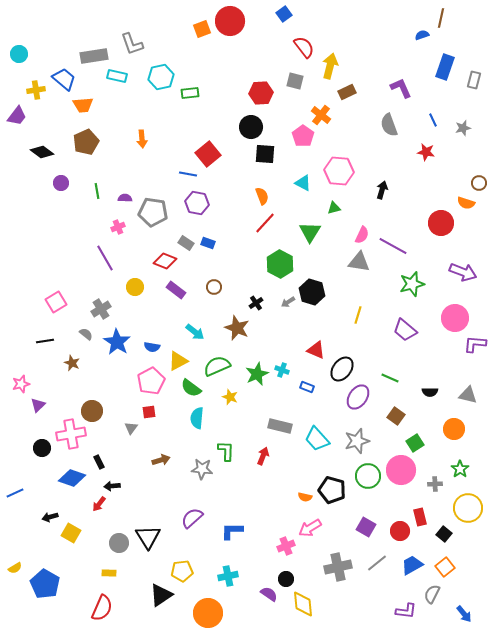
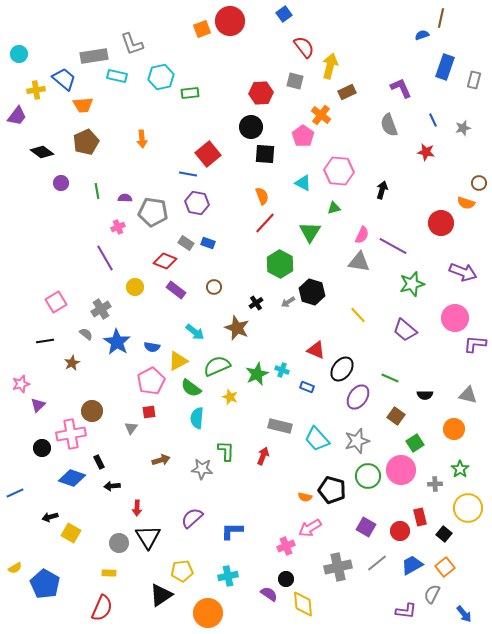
yellow line at (358, 315): rotated 60 degrees counterclockwise
brown star at (72, 363): rotated 21 degrees clockwise
black semicircle at (430, 392): moved 5 px left, 3 px down
red arrow at (99, 504): moved 38 px right, 4 px down; rotated 35 degrees counterclockwise
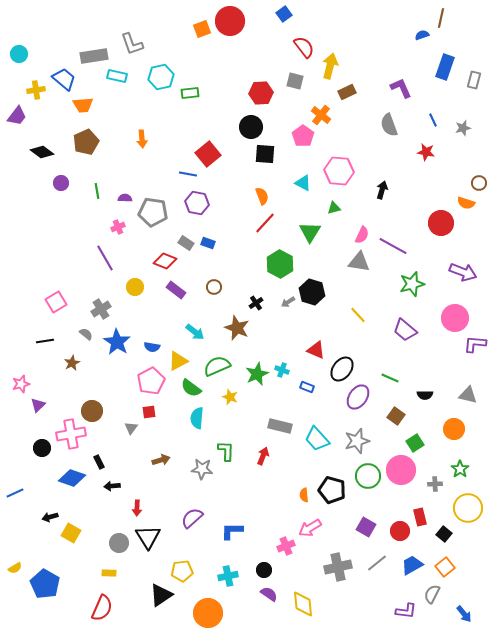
orange semicircle at (305, 497): moved 1 px left, 2 px up; rotated 72 degrees clockwise
black circle at (286, 579): moved 22 px left, 9 px up
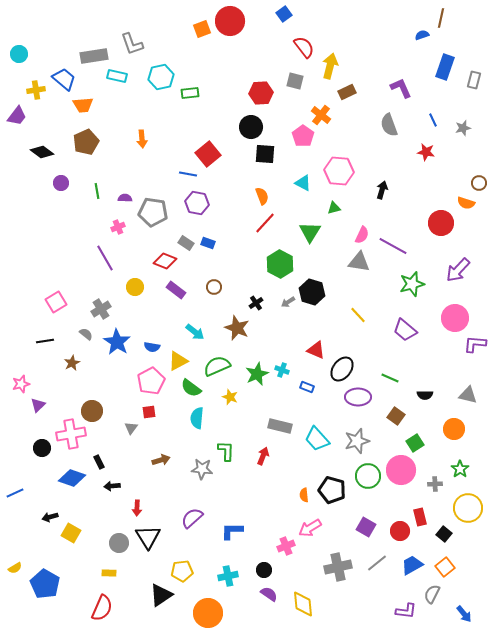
purple arrow at (463, 272): moved 5 px left, 2 px up; rotated 112 degrees clockwise
purple ellipse at (358, 397): rotated 55 degrees clockwise
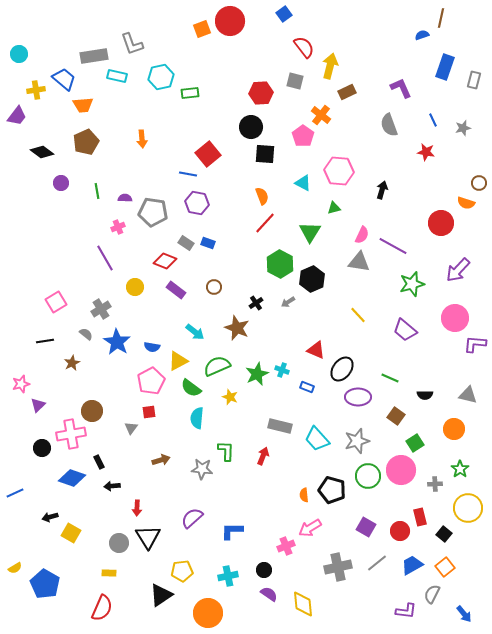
black hexagon at (312, 292): moved 13 px up; rotated 20 degrees clockwise
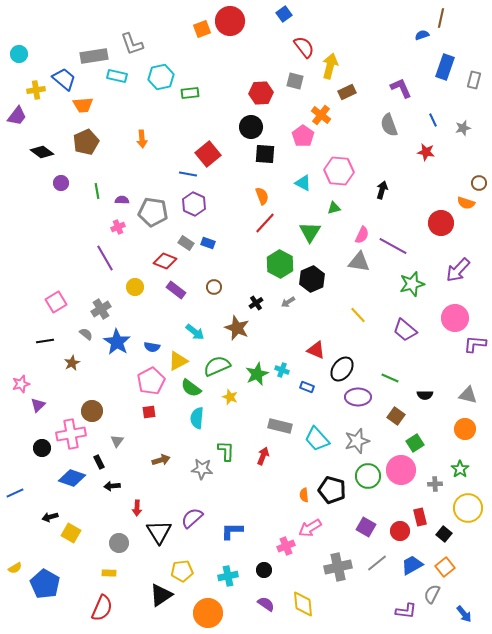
purple semicircle at (125, 198): moved 3 px left, 2 px down
purple hexagon at (197, 203): moved 3 px left, 1 px down; rotated 15 degrees clockwise
gray triangle at (131, 428): moved 14 px left, 13 px down
orange circle at (454, 429): moved 11 px right
black triangle at (148, 537): moved 11 px right, 5 px up
purple semicircle at (269, 594): moved 3 px left, 10 px down
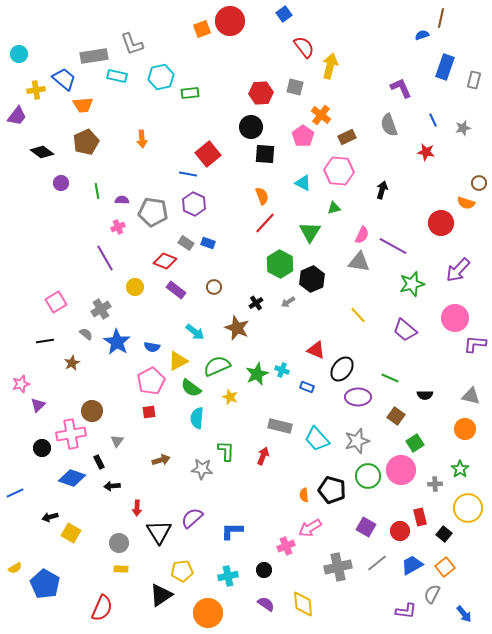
gray square at (295, 81): moved 6 px down
brown rectangle at (347, 92): moved 45 px down
gray triangle at (468, 395): moved 3 px right, 1 px down
yellow rectangle at (109, 573): moved 12 px right, 4 px up
